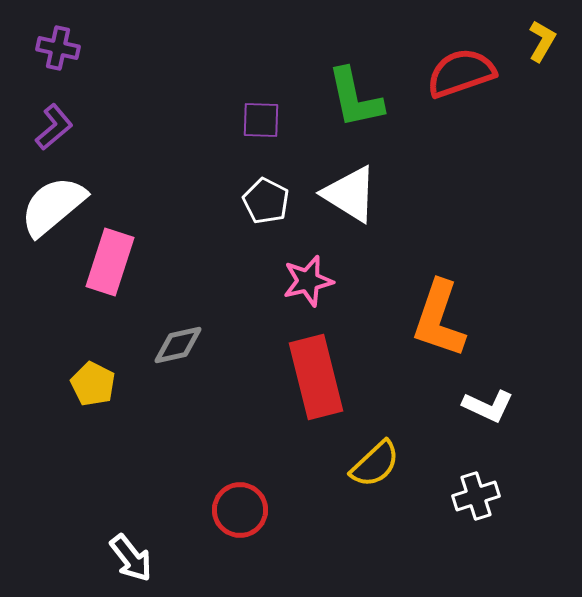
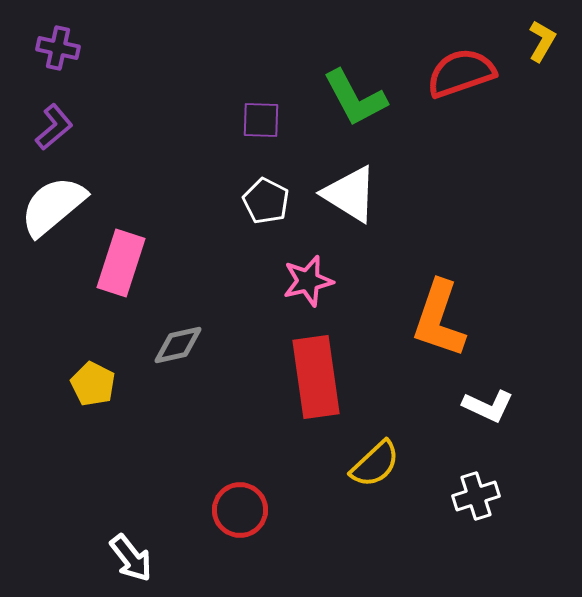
green L-shape: rotated 16 degrees counterclockwise
pink rectangle: moved 11 px right, 1 px down
red rectangle: rotated 6 degrees clockwise
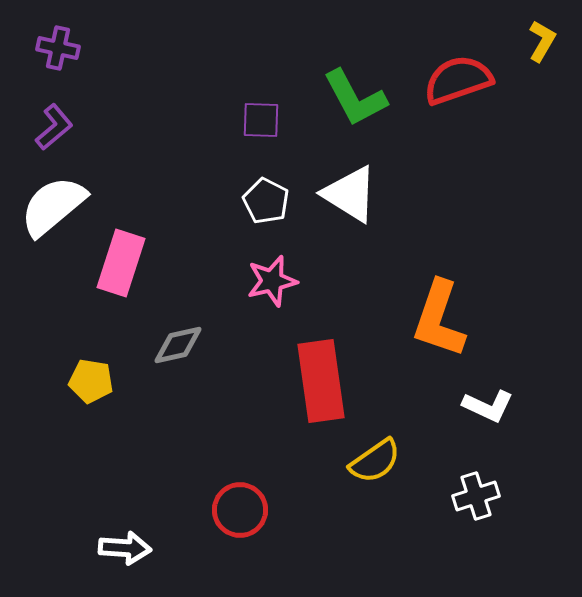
red semicircle: moved 3 px left, 7 px down
pink star: moved 36 px left
red rectangle: moved 5 px right, 4 px down
yellow pentagon: moved 2 px left, 3 px up; rotated 18 degrees counterclockwise
yellow semicircle: moved 3 px up; rotated 8 degrees clockwise
white arrow: moved 6 px left, 10 px up; rotated 48 degrees counterclockwise
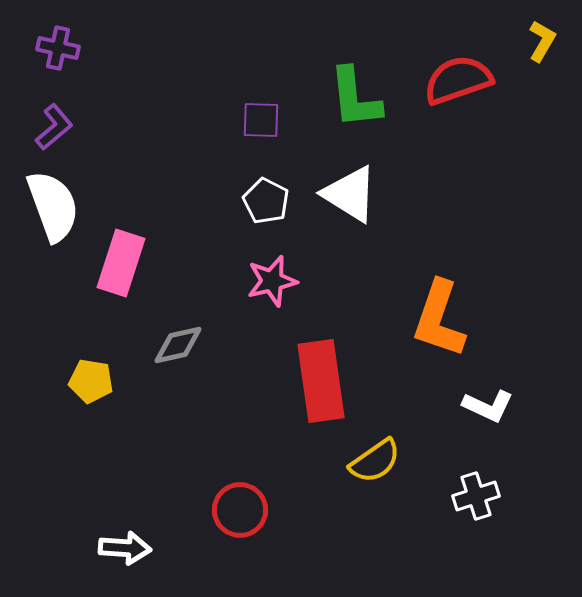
green L-shape: rotated 22 degrees clockwise
white semicircle: rotated 110 degrees clockwise
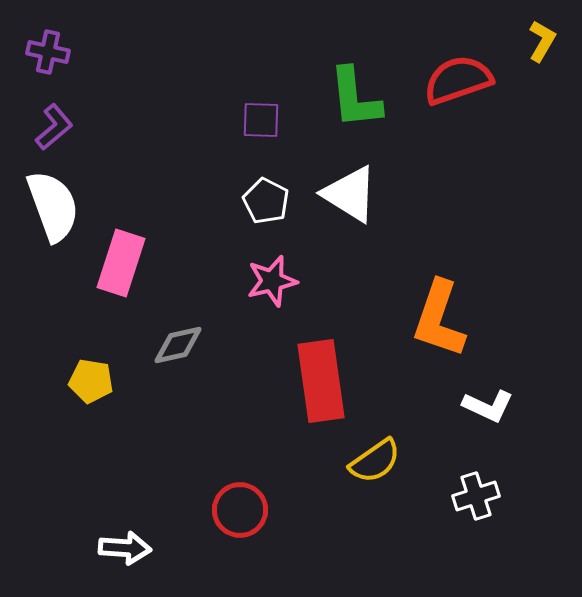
purple cross: moved 10 px left, 4 px down
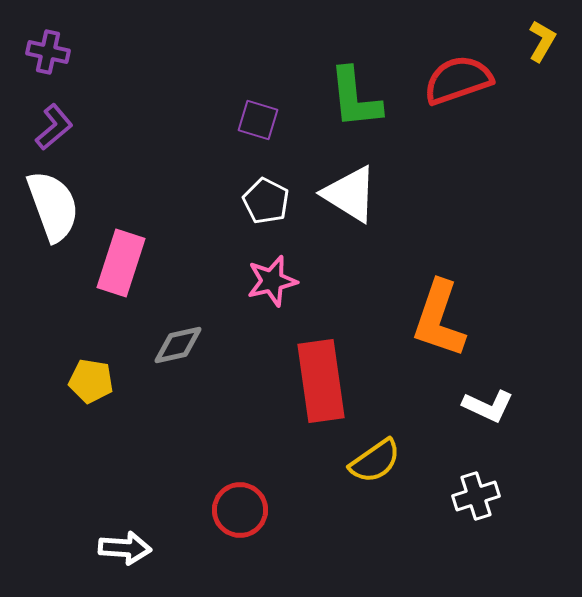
purple square: moved 3 px left; rotated 15 degrees clockwise
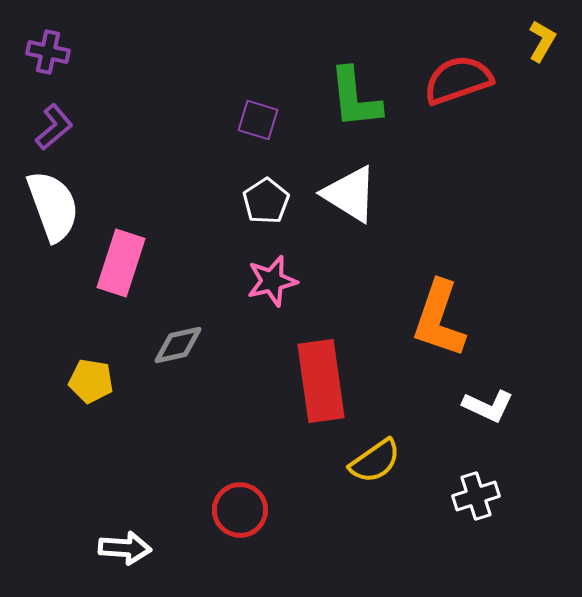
white pentagon: rotated 12 degrees clockwise
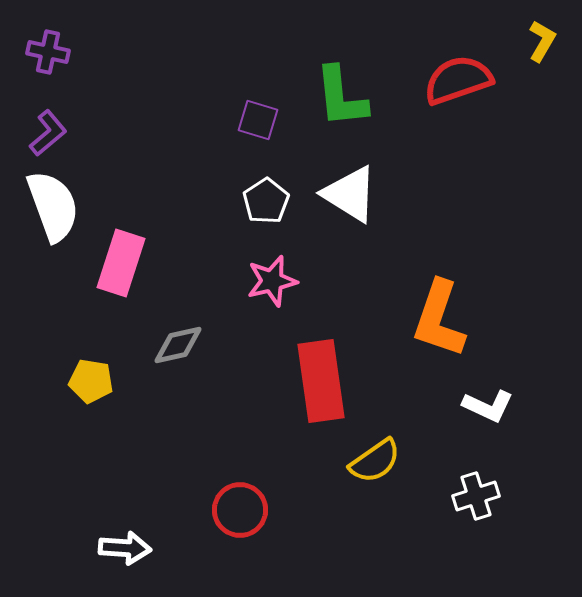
green L-shape: moved 14 px left, 1 px up
purple L-shape: moved 6 px left, 6 px down
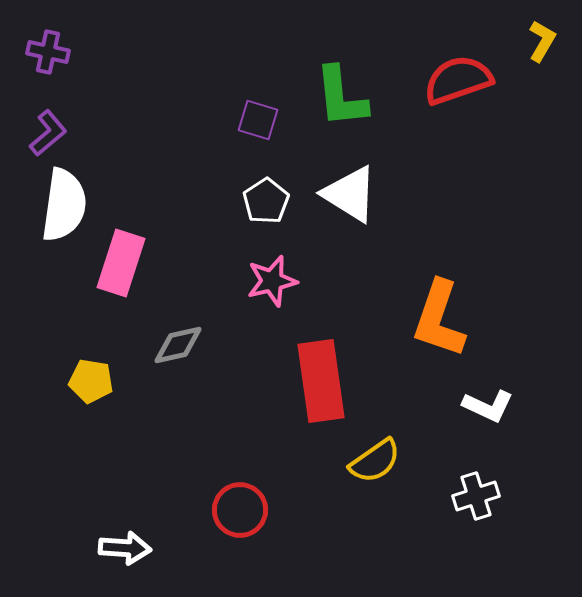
white semicircle: moved 11 px right, 1 px up; rotated 28 degrees clockwise
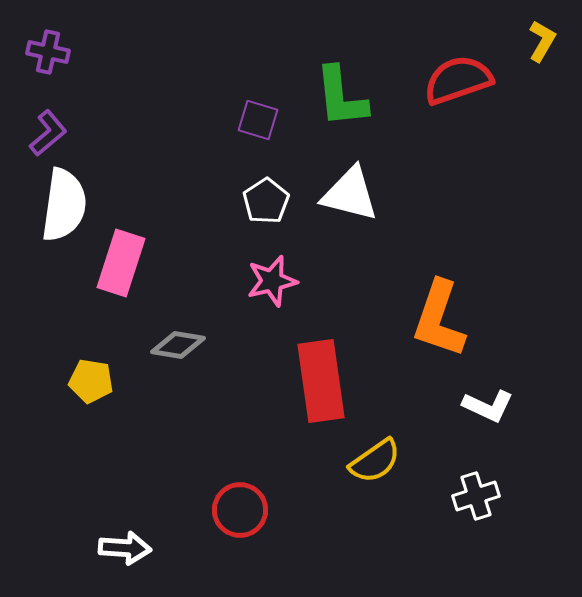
white triangle: rotated 18 degrees counterclockwise
gray diamond: rotated 22 degrees clockwise
